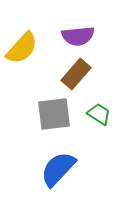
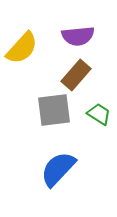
brown rectangle: moved 1 px down
gray square: moved 4 px up
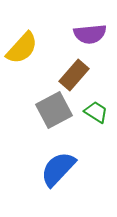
purple semicircle: moved 12 px right, 2 px up
brown rectangle: moved 2 px left
gray square: rotated 21 degrees counterclockwise
green trapezoid: moved 3 px left, 2 px up
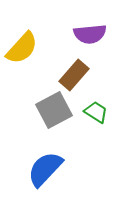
blue semicircle: moved 13 px left
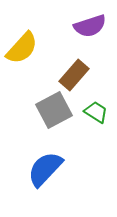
purple semicircle: moved 8 px up; rotated 12 degrees counterclockwise
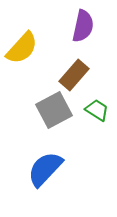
purple semicircle: moved 7 px left; rotated 60 degrees counterclockwise
green trapezoid: moved 1 px right, 2 px up
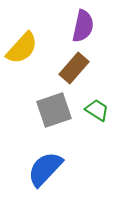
brown rectangle: moved 7 px up
gray square: rotated 9 degrees clockwise
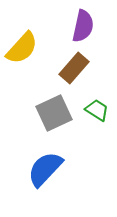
gray square: moved 3 px down; rotated 6 degrees counterclockwise
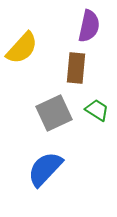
purple semicircle: moved 6 px right
brown rectangle: moved 2 px right; rotated 36 degrees counterclockwise
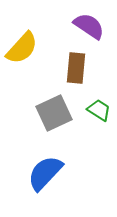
purple semicircle: rotated 68 degrees counterclockwise
green trapezoid: moved 2 px right
blue semicircle: moved 4 px down
